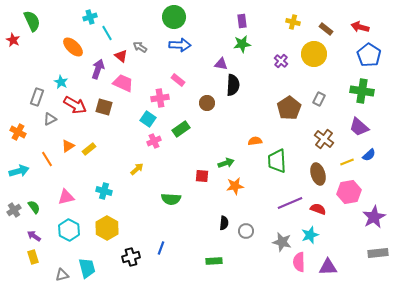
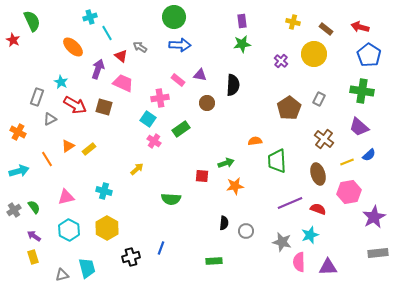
purple triangle at (221, 64): moved 21 px left, 11 px down
pink cross at (154, 141): rotated 32 degrees counterclockwise
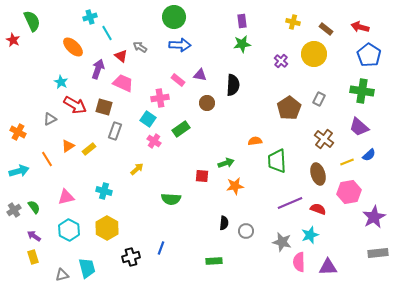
gray rectangle at (37, 97): moved 78 px right, 34 px down
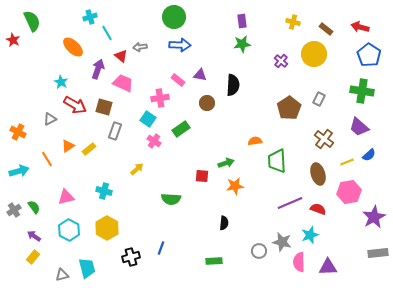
gray arrow at (140, 47): rotated 40 degrees counterclockwise
gray circle at (246, 231): moved 13 px right, 20 px down
yellow rectangle at (33, 257): rotated 56 degrees clockwise
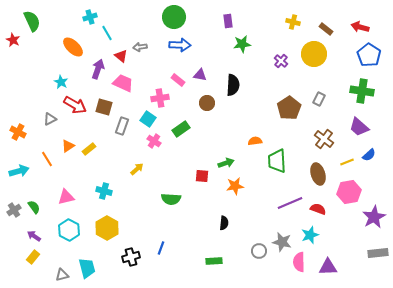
purple rectangle at (242, 21): moved 14 px left
gray rectangle at (115, 131): moved 7 px right, 5 px up
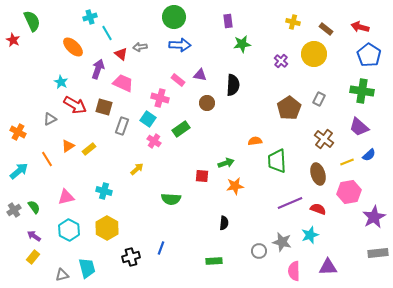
red triangle at (121, 56): moved 2 px up
pink cross at (160, 98): rotated 24 degrees clockwise
cyan arrow at (19, 171): rotated 24 degrees counterclockwise
pink semicircle at (299, 262): moved 5 px left, 9 px down
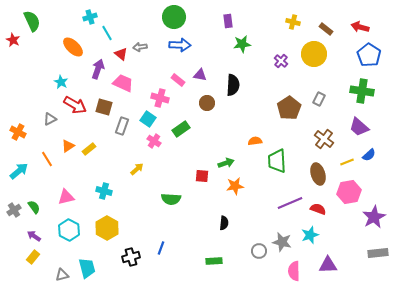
purple triangle at (328, 267): moved 2 px up
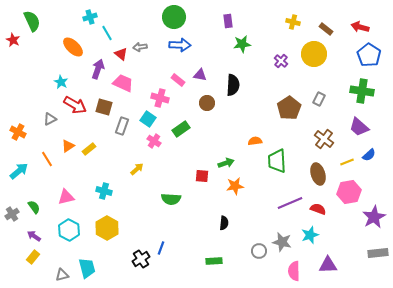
gray cross at (14, 210): moved 2 px left, 4 px down
black cross at (131, 257): moved 10 px right, 2 px down; rotated 18 degrees counterclockwise
